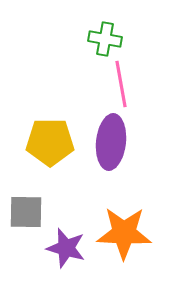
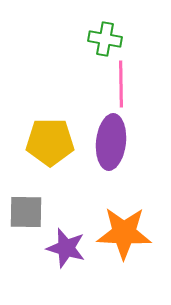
pink line: rotated 9 degrees clockwise
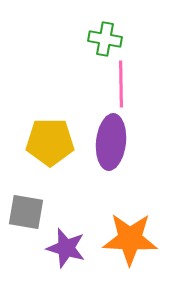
gray square: rotated 9 degrees clockwise
orange star: moved 6 px right, 6 px down
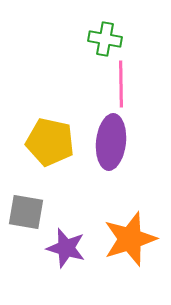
yellow pentagon: rotated 12 degrees clockwise
orange star: rotated 20 degrees counterclockwise
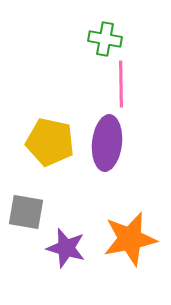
purple ellipse: moved 4 px left, 1 px down
orange star: rotated 6 degrees clockwise
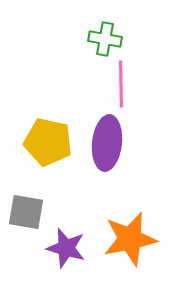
yellow pentagon: moved 2 px left
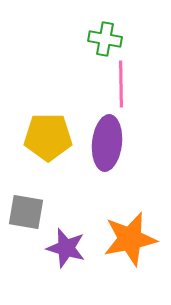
yellow pentagon: moved 5 px up; rotated 12 degrees counterclockwise
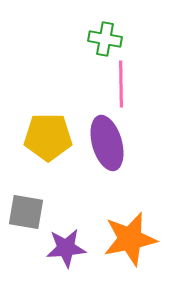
purple ellipse: rotated 22 degrees counterclockwise
purple star: rotated 21 degrees counterclockwise
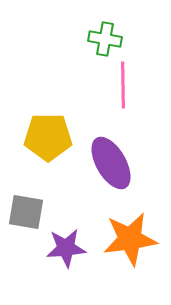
pink line: moved 2 px right, 1 px down
purple ellipse: moved 4 px right, 20 px down; rotated 14 degrees counterclockwise
orange star: rotated 4 degrees clockwise
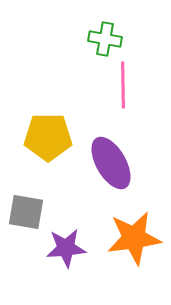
orange star: moved 4 px right, 1 px up
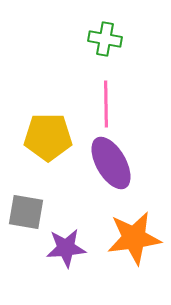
pink line: moved 17 px left, 19 px down
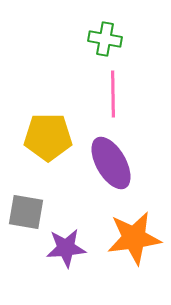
pink line: moved 7 px right, 10 px up
